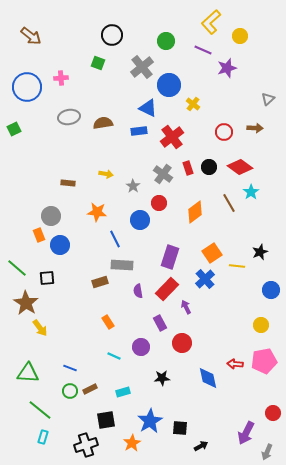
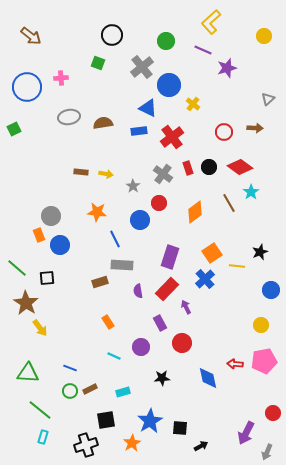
yellow circle at (240, 36): moved 24 px right
brown rectangle at (68, 183): moved 13 px right, 11 px up
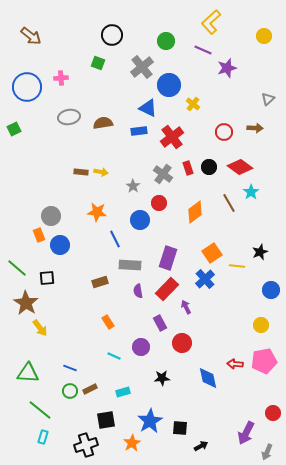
yellow arrow at (106, 174): moved 5 px left, 2 px up
purple rectangle at (170, 257): moved 2 px left, 1 px down
gray rectangle at (122, 265): moved 8 px right
